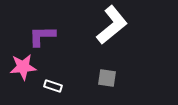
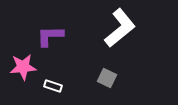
white L-shape: moved 8 px right, 3 px down
purple L-shape: moved 8 px right
gray square: rotated 18 degrees clockwise
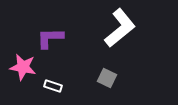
purple L-shape: moved 2 px down
pink star: rotated 16 degrees clockwise
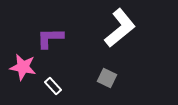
white rectangle: rotated 30 degrees clockwise
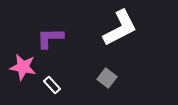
white L-shape: rotated 12 degrees clockwise
gray square: rotated 12 degrees clockwise
white rectangle: moved 1 px left, 1 px up
